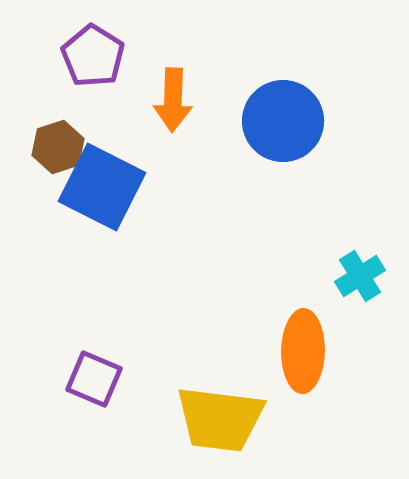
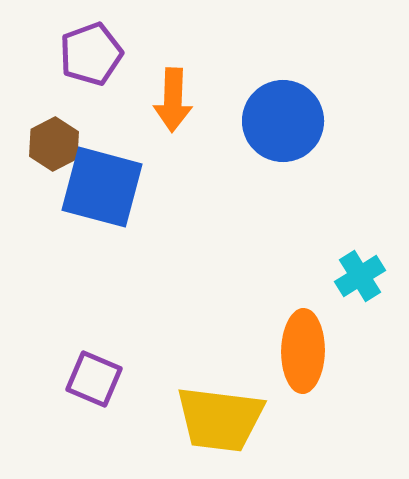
purple pentagon: moved 2 px left, 2 px up; rotated 20 degrees clockwise
brown hexagon: moved 4 px left, 3 px up; rotated 9 degrees counterclockwise
blue square: rotated 12 degrees counterclockwise
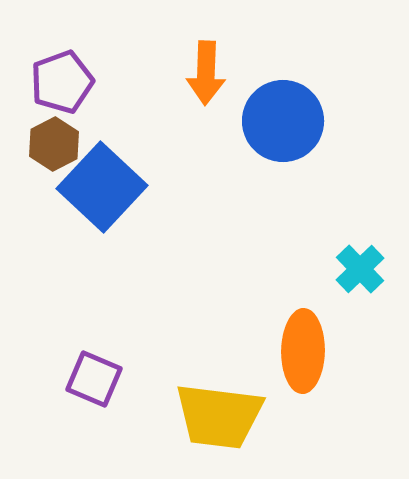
purple pentagon: moved 29 px left, 28 px down
orange arrow: moved 33 px right, 27 px up
blue square: rotated 28 degrees clockwise
cyan cross: moved 7 px up; rotated 12 degrees counterclockwise
yellow trapezoid: moved 1 px left, 3 px up
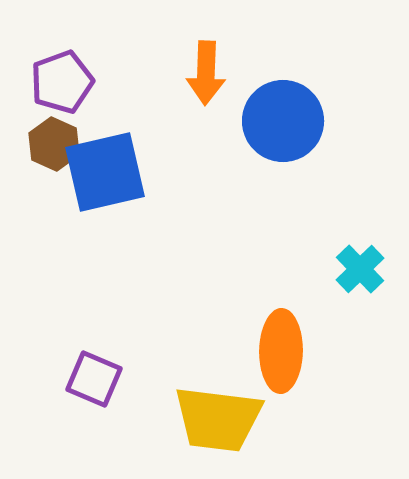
brown hexagon: rotated 9 degrees counterclockwise
blue square: moved 3 px right, 15 px up; rotated 34 degrees clockwise
orange ellipse: moved 22 px left
yellow trapezoid: moved 1 px left, 3 px down
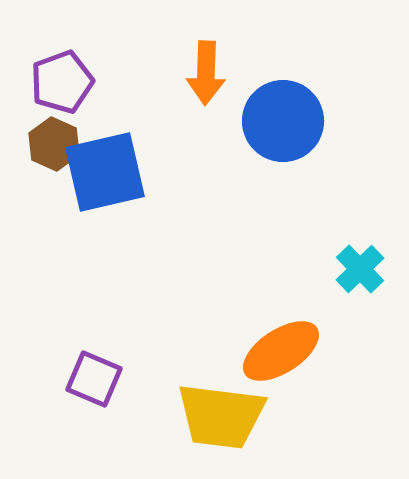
orange ellipse: rotated 56 degrees clockwise
yellow trapezoid: moved 3 px right, 3 px up
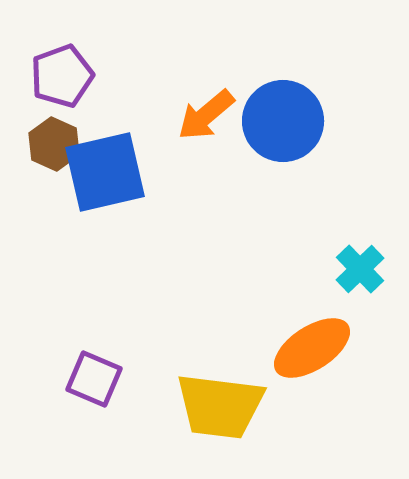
orange arrow: moved 42 px down; rotated 48 degrees clockwise
purple pentagon: moved 6 px up
orange ellipse: moved 31 px right, 3 px up
yellow trapezoid: moved 1 px left, 10 px up
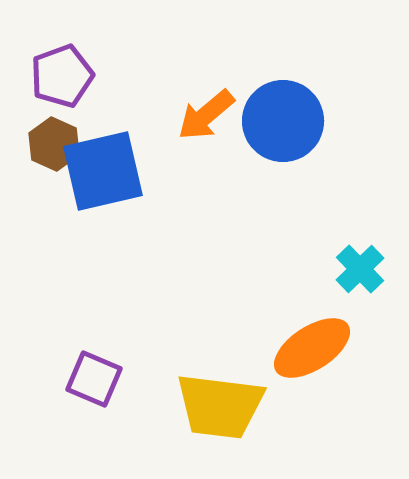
blue square: moved 2 px left, 1 px up
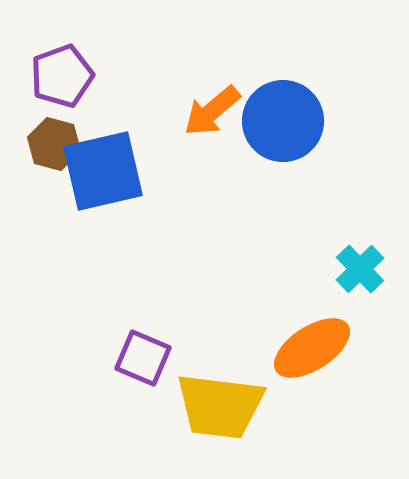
orange arrow: moved 6 px right, 4 px up
brown hexagon: rotated 9 degrees counterclockwise
purple square: moved 49 px right, 21 px up
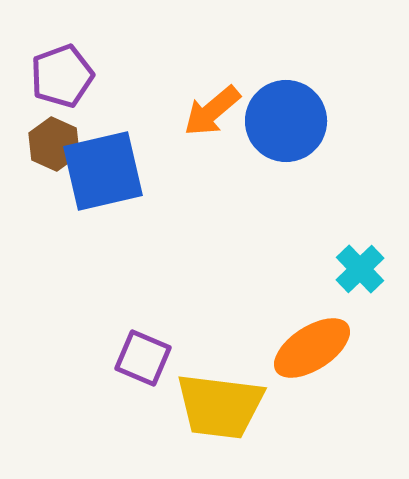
blue circle: moved 3 px right
brown hexagon: rotated 9 degrees clockwise
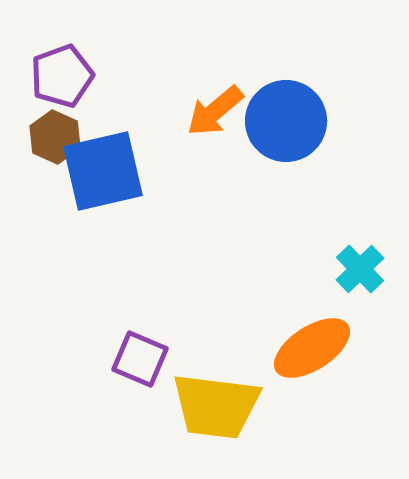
orange arrow: moved 3 px right
brown hexagon: moved 1 px right, 7 px up
purple square: moved 3 px left, 1 px down
yellow trapezoid: moved 4 px left
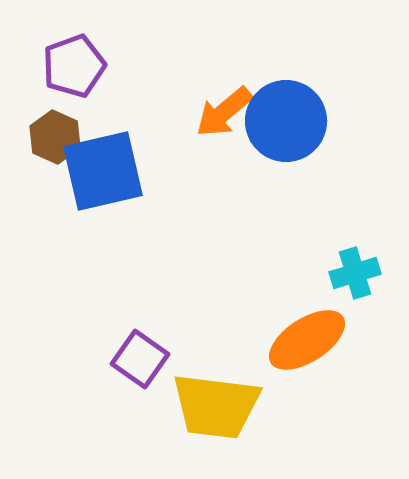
purple pentagon: moved 12 px right, 10 px up
orange arrow: moved 9 px right, 1 px down
cyan cross: moved 5 px left, 4 px down; rotated 27 degrees clockwise
orange ellipse: moved 5 px left, 8 px up
purple square: rotated 12 degrees clockwise
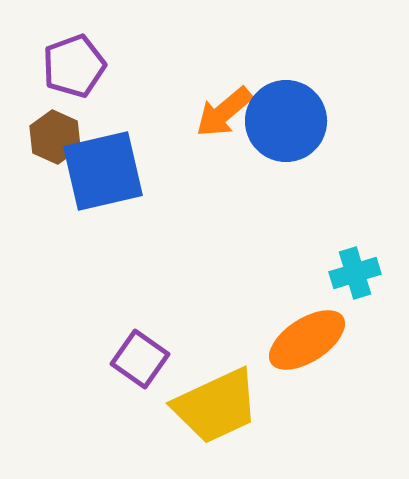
yellow trapezoid: rotated 32 degrees counterclockwise
